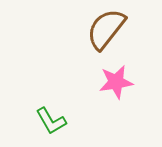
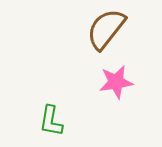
green L-shape: rotated 40 degrees clockwise
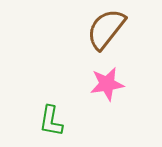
pink star: moved 9 px left, 2 px down
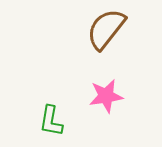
pink star: moved 1 px left, 12 px down
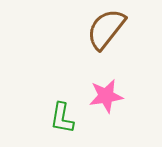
green L-shape: moved 11 px right, 3 px up
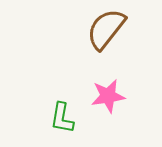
pink star: moved 2 px right
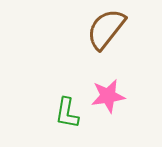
green L-shape: moved 5 px right, 5 px up
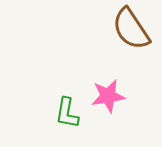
brown semicircle: moved 25 px right; rotated 72 degrees counterclockwise
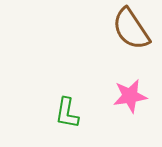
pink star: moved 22 px right
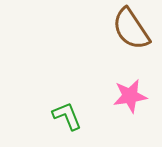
green L-shape: moved 3 px down; rotated 148 degrees clockwise
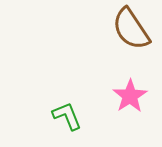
pink star: rotated 24 degrees counterclockwise
